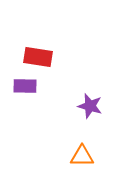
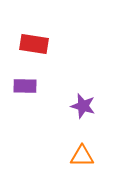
red rectangle: moved 4 px left, 13 px up
purple star: moved 7 px left
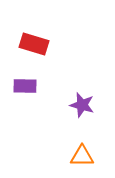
red rectangle: rotated 8 degrees clockwise
purple star: moved 1 px left, 1 px up
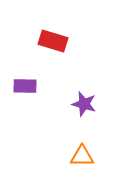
red rectangle: moved 19 px right, 3 px up
purple star: moved 2 px right, 1 px up
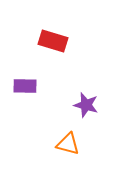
purple star: moved 2 px right, 1 px down
orange triangle: moved 14 px left, 12 px up; rotated 15 degrees clockwise
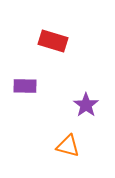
purple star: rotated 20 degrees clockwise
orange triangle: moved 2 px down
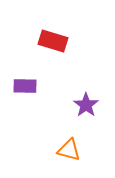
orange triangle: moved 1 px right, 4 px down
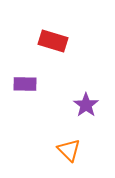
purple rectangle: moved 2 px up
orange triangle: rotated 30 degrees clockwise
